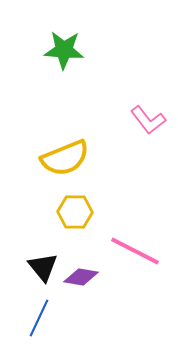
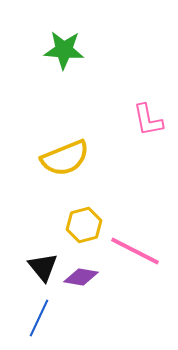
pink L-shape: rotated 27 degrees clockwise
yellow hexagon: moved 9 px right, 13 px down; rotated 16 degrees counterclockwise
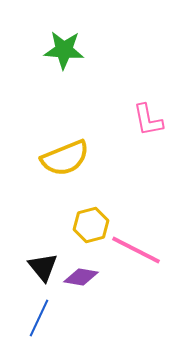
yellow hexagon: moved 7 px right
pink line: moved 1 px right, 1 px up
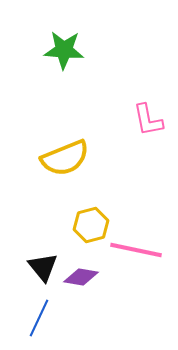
pink line: rotated 15 degrees counterclockwise
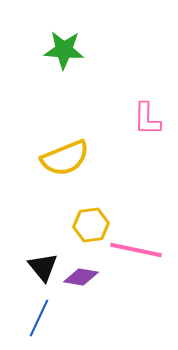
pink L-shape: moved 1 px left, 1 px up; rotated 12 degrees clockwise
yellow hexagon: rotated 8 degrees clockwise
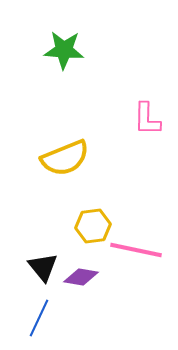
yellow hexagon: moved 2 px right, 1 px down
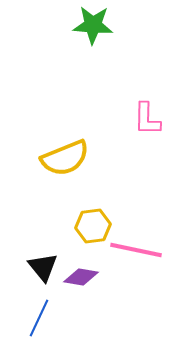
green star: moved 29 px right, 25 px up
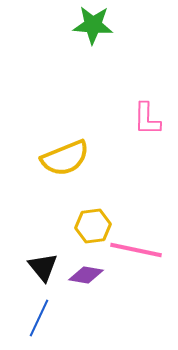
purple diamond: moved 5 px right, 2 px up
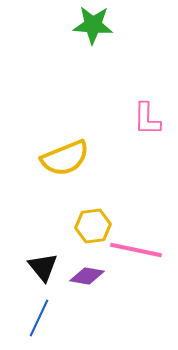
purple diamond: moved 1 px right, 1 px down
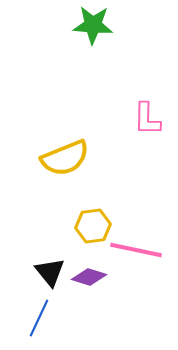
black triangle: moved 7 px right, 5 px down
purple diamond: moved 2 px right, 1 px down; rotated 8 degrees clockwise
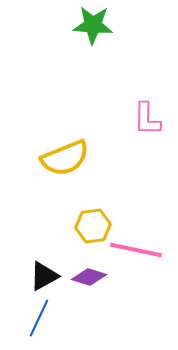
black triangle: moved 6 px left, 4 px down; rotated 40 degrees clockwise
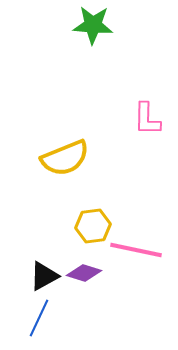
purple diamond: moved 5 px left, 4 px up
